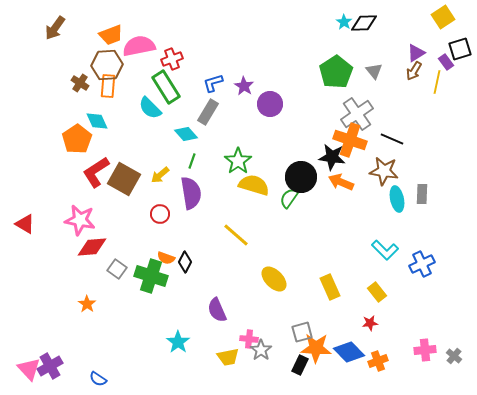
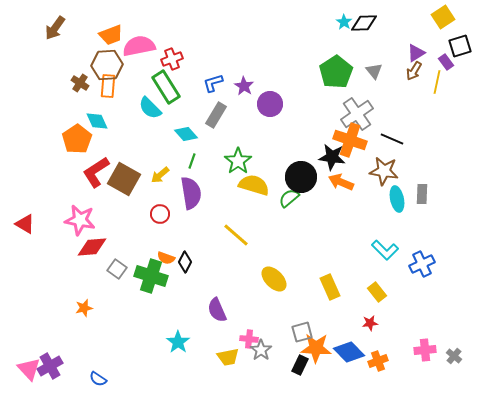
black square at (460, 49): moved 3 px up
gray rectangle at (208, 112): moved 8 px right, 3 px down
green semicircle at (289, 198): rotated 15 degrees clockwise
orange star at (87, 304): moved 3 px left, 4 px down; rotated 24 degrees clockwise
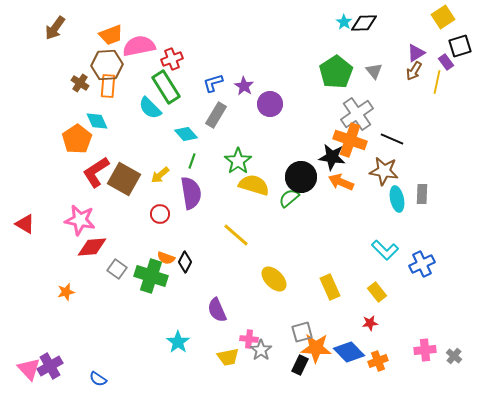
orange star at (84, 308): moved 18 px left, 16 px up
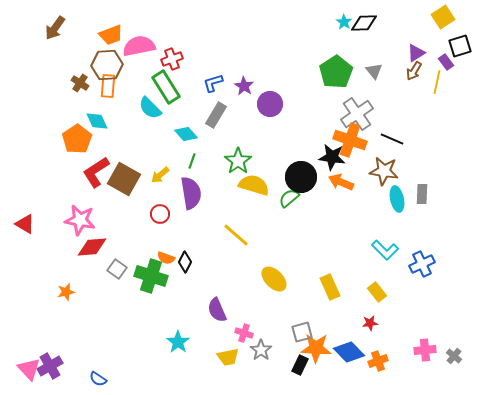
pink cross at (249, 339): moved 5 px left, 6 px up; rotated 12 degrees clockwise
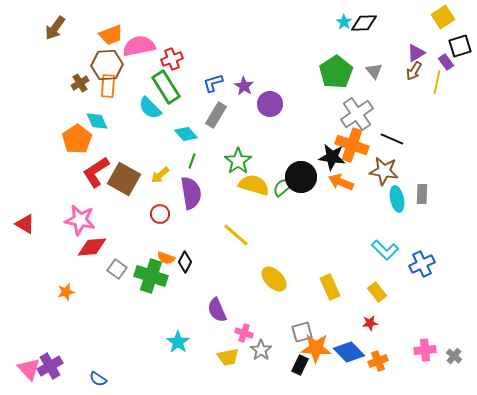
brown cross at (80, 83): rotated 24 degrees clockwise
orange cross at (350, 140): moved 2 px right, 5 px down
green semicircle at (289, 198): moved 6 px left, 11 px up
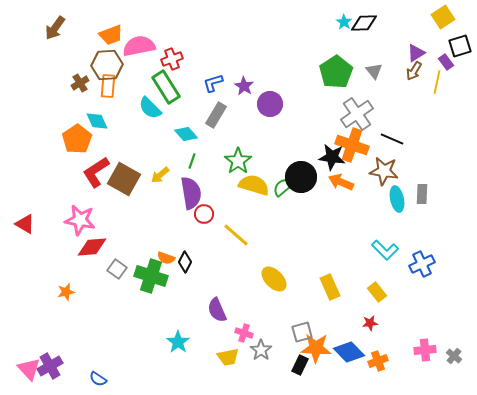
red circle at (160, 214): moved 44 px right
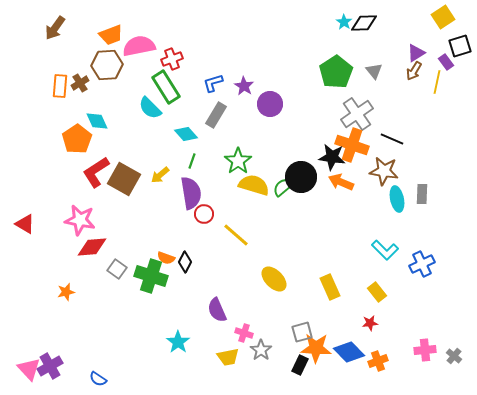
orange rectangle at (108, 86): moved 48 px left
